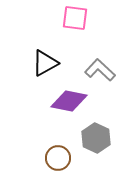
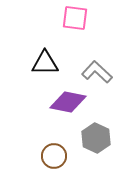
black triangle: rotated 28 degrees clockwise
gray L-shape: moved 3 px left, 2 px down
purple diamond: moved 1 px left, 1 px down
brown circle: moved 4 px left, 2 px up
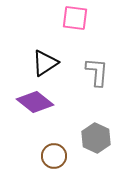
black triangle: rotated 32 degrees counterclockwise
gray L-shape: rotated 52 degrees clockwise
purple diamond: moved 33 px left; rotated 27 degrees clockwise
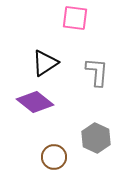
brown circle: moved 1 px down
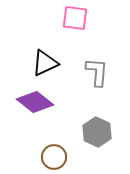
black triangle: rotated 8 degrees clockwise
gray hexagon: moved 1 px right, 6 px up
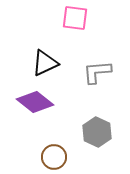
gray L-shape: rotated 100 degrees counterclockwise
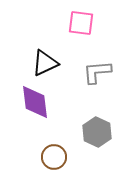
pink square: moved 6 px right, 5 px down
purple diamond: rotated 45 degrees clockwise
